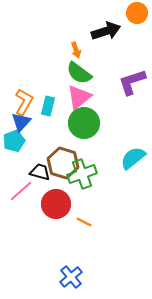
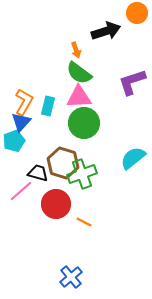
pink triangle: rotated 36 degrees clockwise
black trapezoid: moved 2 px left, 1 px down
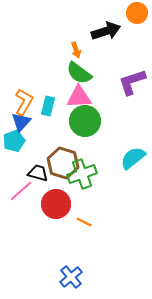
green circle: moved 1 px right, 2 px up
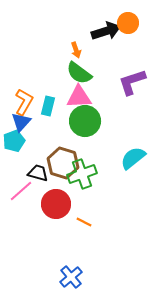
orange circle: moved 9 px left, 10 px down
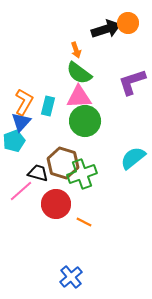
black arrow: moved 2 px up
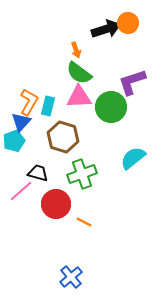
orange L-shape: moved 5 px right
green circle: moved 26 px right, 14 px up
brown hexagon: moved 26 px up
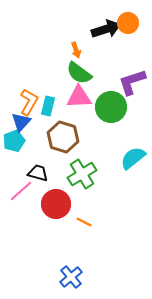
green cross: rotated 12 degrees counterclockwise
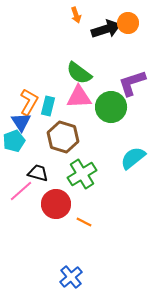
orange arrow: moved 35 px up
purple L-shape: moved 1 px down
blue triangle: rotated 15 degrees counterclockwise
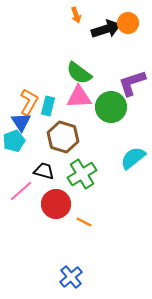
black trapezoid: moved 6 px right, 2 px up
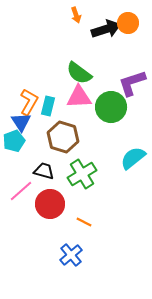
red circle: moved 6 px left
blue cross: moved 22 px up
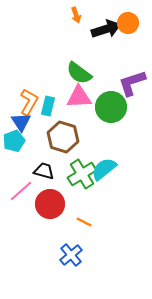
cyan semicircle: moved 29 px left, 11 px down
